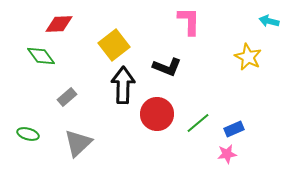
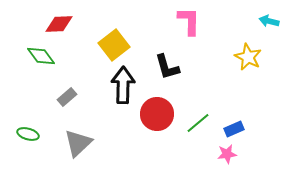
black L-shape: rotated 52 degrees clockwise
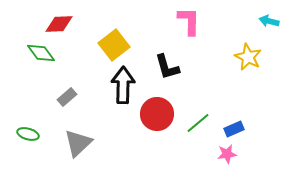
green diamond: moved 3 px up
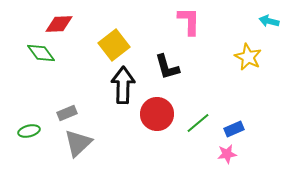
gray rectangle: moved 16 px down; rotated 18 degrees clockwise
green ellipse: moved 1 px right, 3 px up; rotated 30 degrees counterclockwise
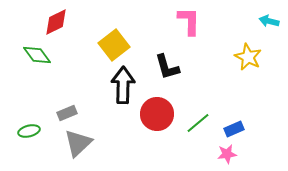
red diamond: moved 3 px left, 2 px up; rotated 24 degrees counterclockwise
green diamond: moved 4 px left, 2 px down
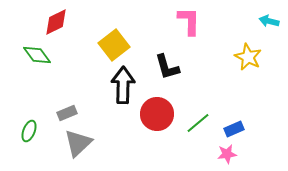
green ellipse: rotated 55 degrees counterclockwise
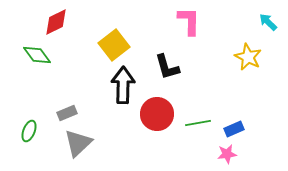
cyan arrow: moved 1 px left, 1 px down; rotated 30 degrees clockwise
green line: rotated 30 degrees clockwise
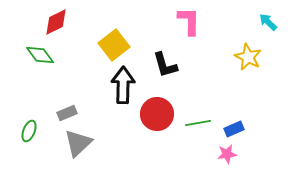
green diamond: moved 3 px right
black L-shape: moved 2 px left, 2 px up
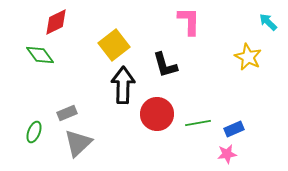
green ellipse: moved 5 px right, 1 px down
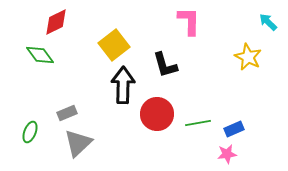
green ellipse: moved 4 px left
